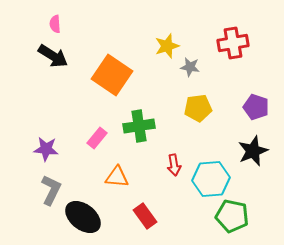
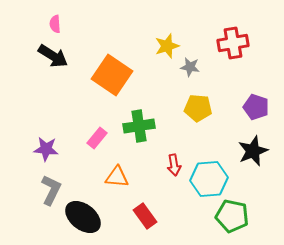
yellow pentagon: rotated 12 degrees clockwise
cyan hexagon: moved 2 px left
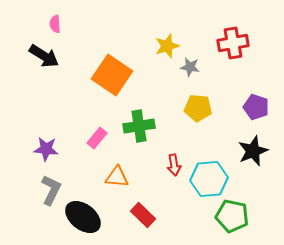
black arrow: moved 9 px left
red rectangle: moved 2 px left, 1 px up; rotated 10 degrees counterclockwise
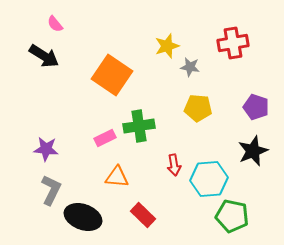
pink semicircle: rotated 36 degrees counterclockwise
pink rectangle: moved 8 px right; rotated 25 degrees clockwise
black ellipse: rotated 18 degrees counterclockwise
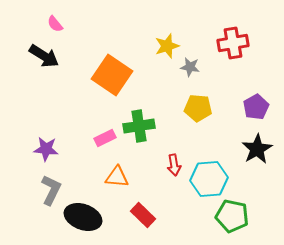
purple pentagon: rotated 25 degrees clockwise
black star: moved 4 px right, 2 px up; rotated 8 degrees counterclockwise
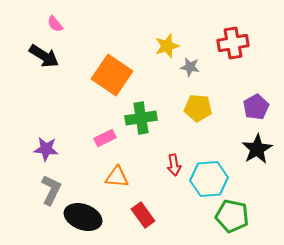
green cross: moved 2 px right, 8 px up
red rectangle: rotated 10 degrees clockwise
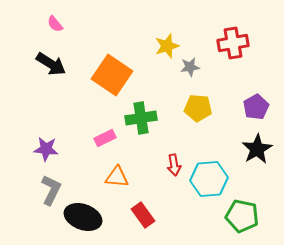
black arrow: moved 7 px right, 8 px down
gray star: rotated 18 degrees counterclockwise
green pentagon: moved 10 px right
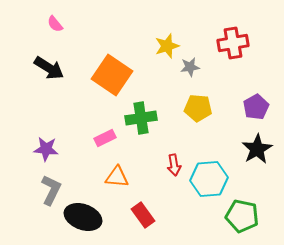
black arrow: moved 2 px left, 4 px down
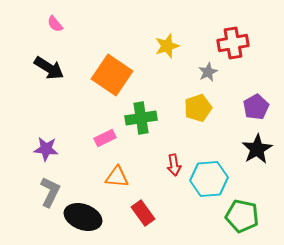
gray star: moved 18 px right, 5 px down; rotated 18 degrees counterclockwise
yellow pentagon: rotated 24 degrees counterclockwise
gray L-shape: moved 1 px left, 2 px down
red rectangle: moved 2 px up
